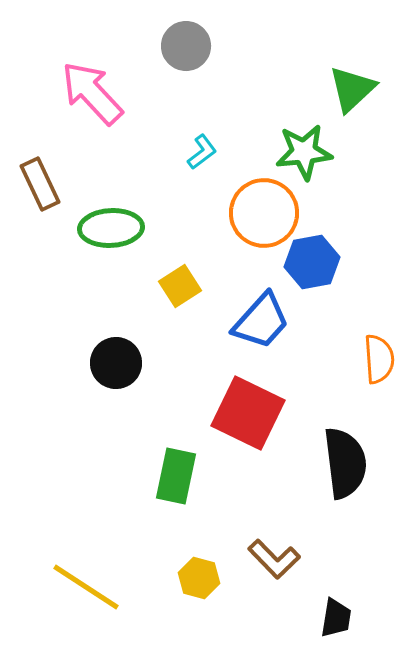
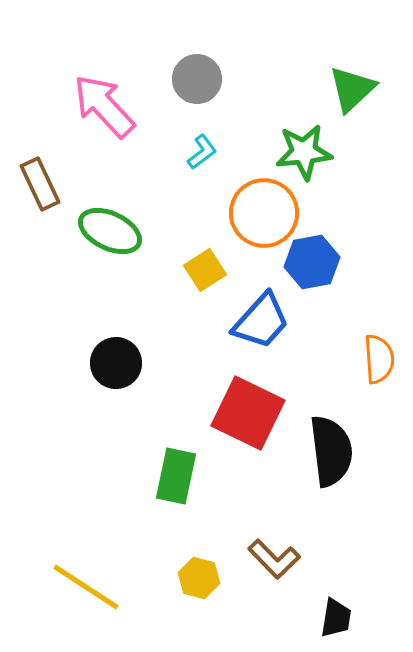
gray circle: moved 11 px right, 33 px down
pink arrow: moved 12 px right, 13 px down
green ellipse: moved 1 px left, 3 px down; rotated 28 degrees clockwise
yellow square: moved 25 px right, 16 px up
black semicircle: moved 14 px left, 12 px up
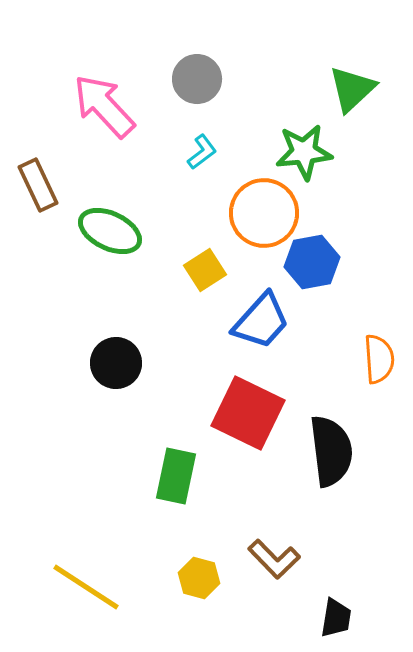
brown rectangle: moved 2 px left, 1 px down
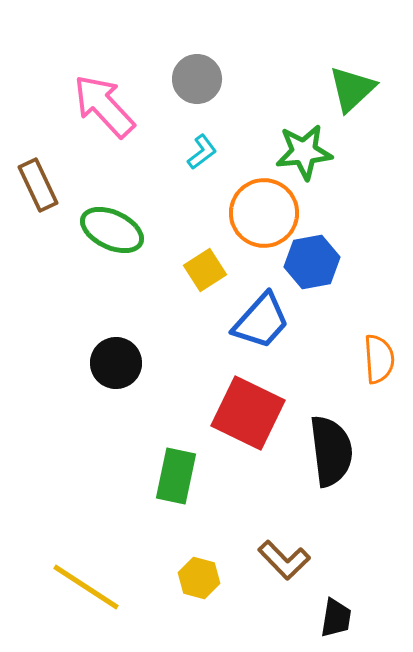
green ellipse: moved 2 px right, 1 px up
brown L-shape: moved 10 px right, 1 px down
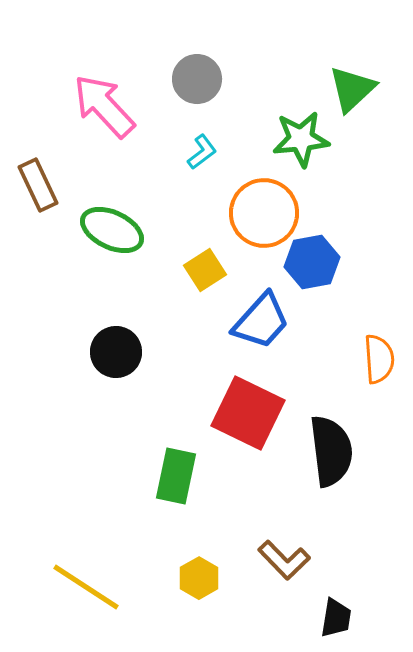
green star: moved 3 px left, 13 px up
black circle: moved 11 px up
yellow hexagon: rotated 15 degrees clockwise
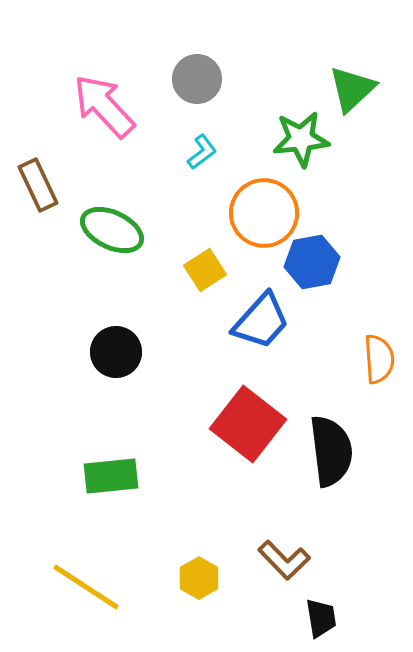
red square: moved 11 px down; rotated 12 degrees clockwise
green rectangle: moved 65 px left; rotated 72 degrees clockwise
black trapezoid: moved 15 px left; rotated 18 degrees counterclockwise
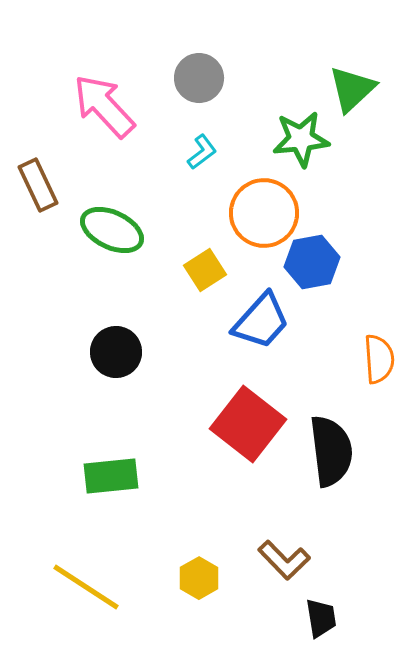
gray circle: moved 2 px right, 1 px up
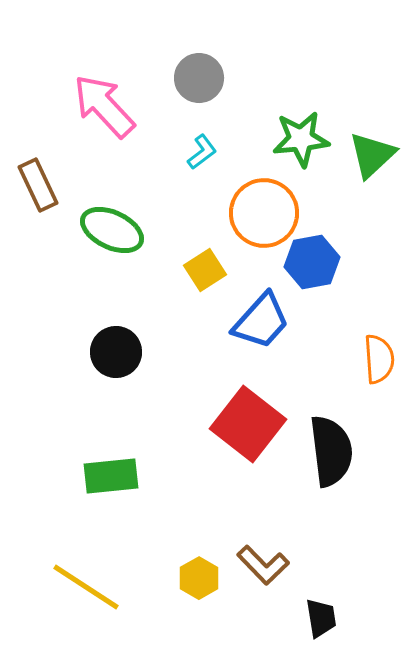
green triangle: moved 20 px right, 66 px down
brown L-shape: moved 21 px left, 5 px down
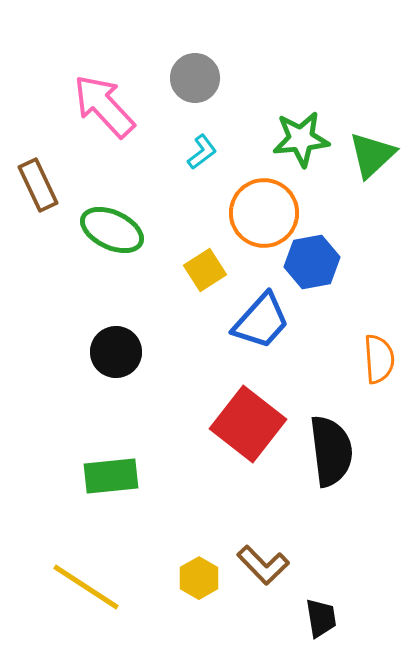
gray circle: moved 4 px left
